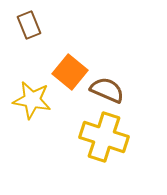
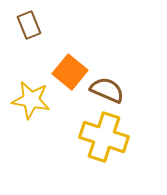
yellow star: moved 1 px left
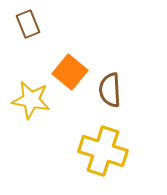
brown rectangle: moved 1 px left, 1 px up
brown semicircle: moved 3 px right; rotated 116 degrees counterclockwise
yellow cross: moved 1 px left, 14 px down
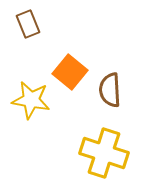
yellow cross: moved 1 px right, 2 px down
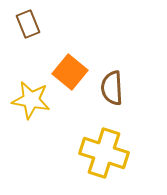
brown semicircle: moved 2 px right, 2 px up
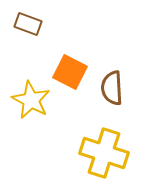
brown rectangle: rotated 48 degrees counterclockwise
orange square: rotated 12 degrees counterclockwise
yellow star: rotated 18 degrees clockwise
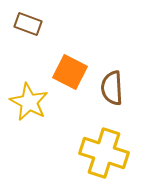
yellow star: moved 2 px left, 2 px down
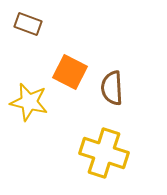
yellow star: rotated 15 degrees counterclockwise
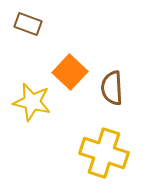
orange square: rotated 16 degrees clockwise
yellow star: moved 3 px right
